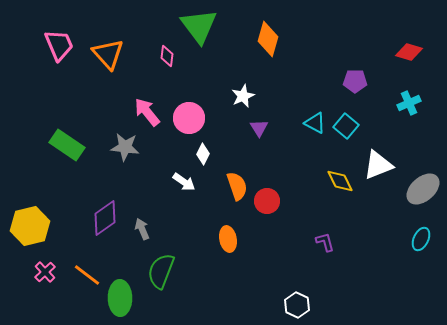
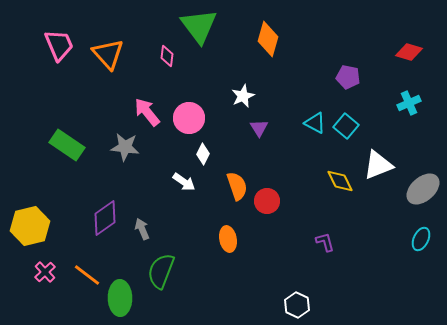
purple pentagon: moved 7 px left, 4 px up; rotated 10 degrees clockwise
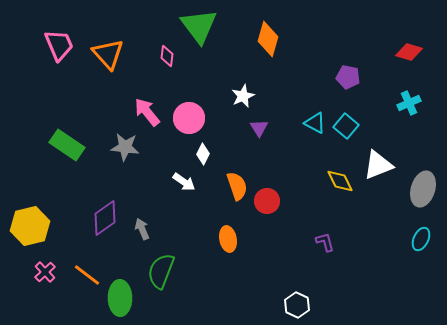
gray ellipse: rotated 32 degrees counterclockwise
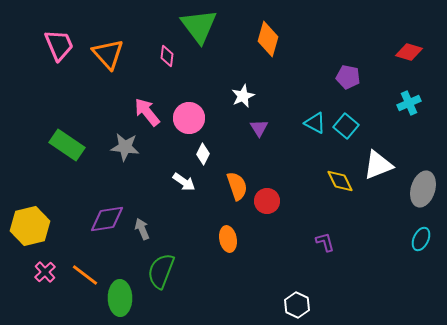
purple diamond: moved 2 px right, 1 px down; rotated 27 degrees clockwise
orange line: moved 2 px left
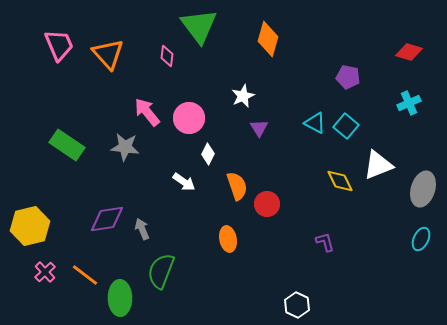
white diamond: moved 5 px right
red circle: moved 3 px down
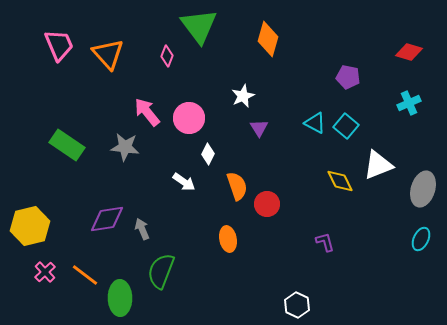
pink diamond: rotated 15 degrees clockwise
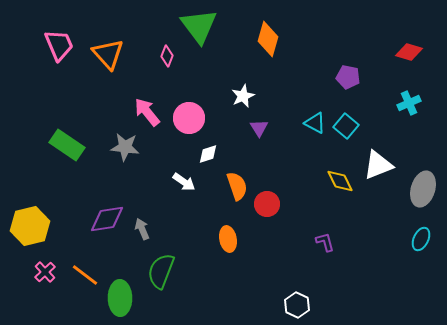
white diamond: rotated 45 degrees clockwise
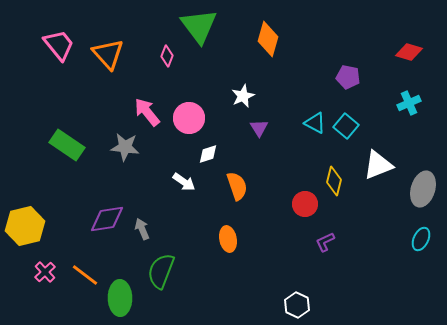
pink trapezoid: rotated 16 degrees counterclockwise
yellow diamond: moved 6 px left; rotated 40 degrees clockwise
red circle: moved 38 px right
yellow hexagon: moved 5 px left
purple L-shape: rotated 100 degrees counterclockwise
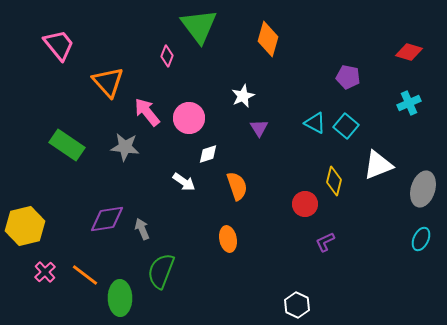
orange triangle: moved 28 px down
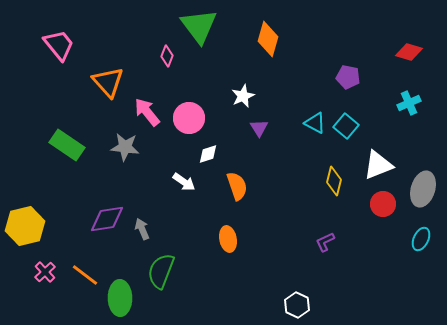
red circle: moved 78 px right
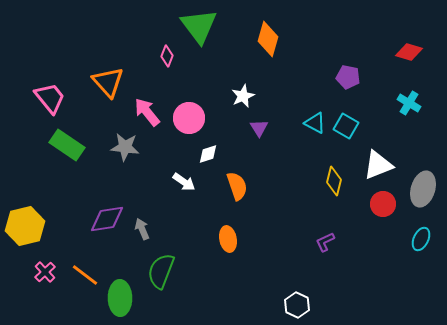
pink trapezoid: moved 9 px left, 53 px down
cyan cross: rotated 35 degrees counterclockwise
cyan square: rotated 10 degrees counterclockwise
